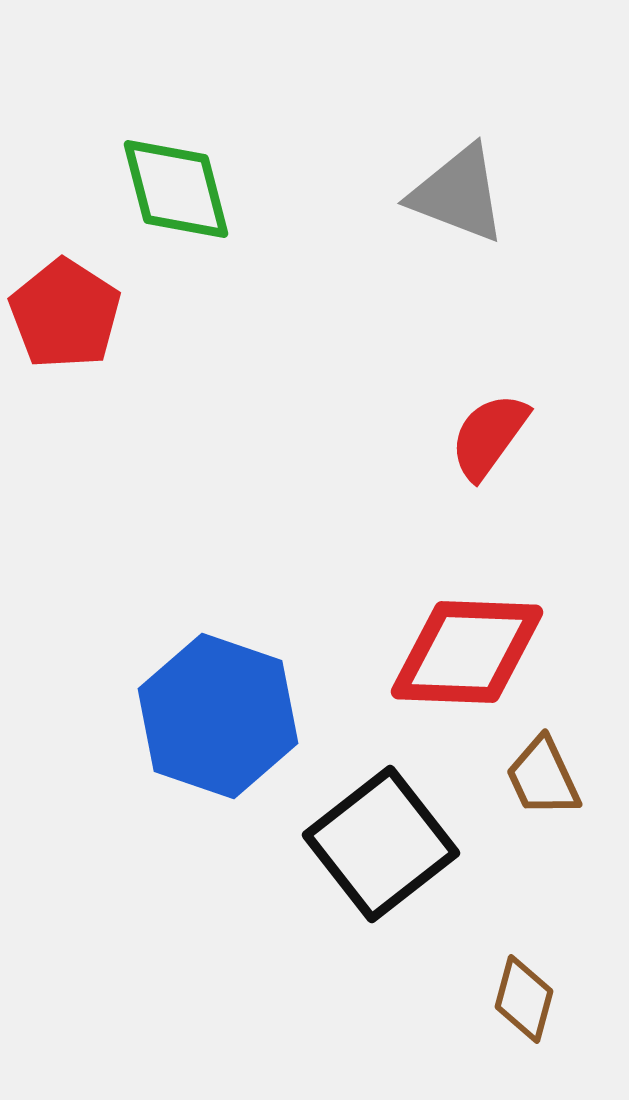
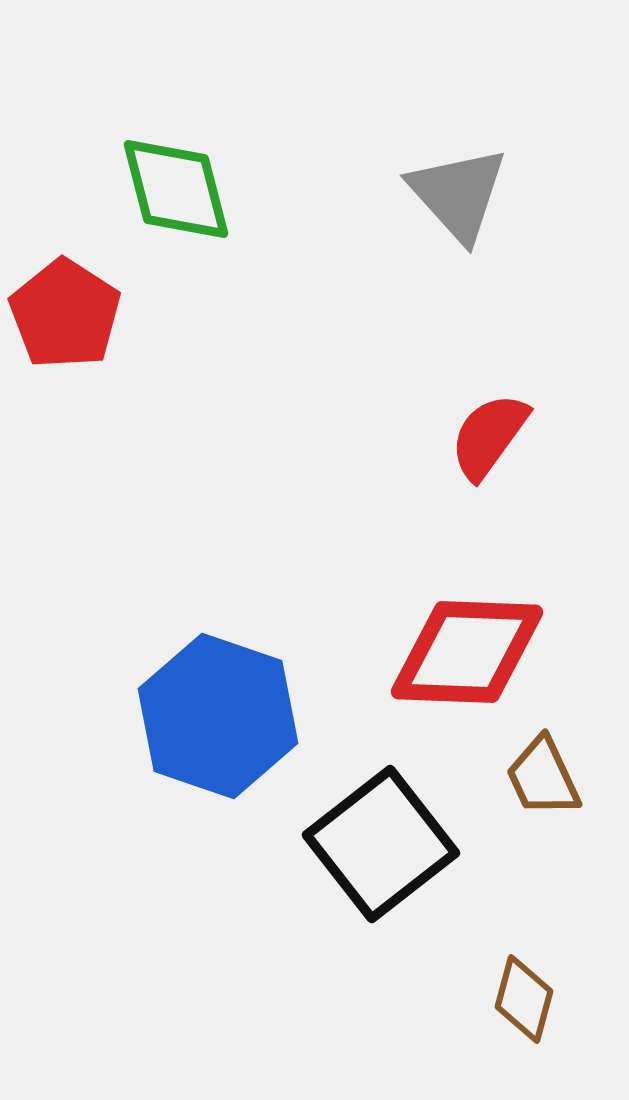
gray triangle: rotated 27 degrees clockwise
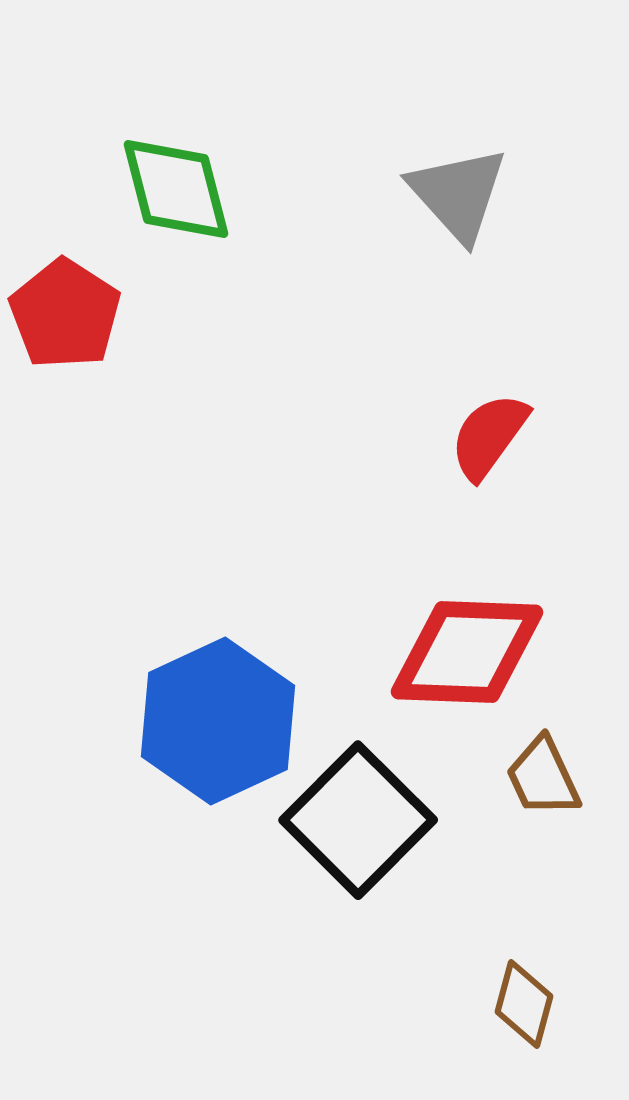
blue hexagon: moved 5 px down; rotated 16 degrees clockwise
black square: moved 23 px left, 24 px up; rotated 7 degrees counterclockwise
brown diamond: moved 5 px down
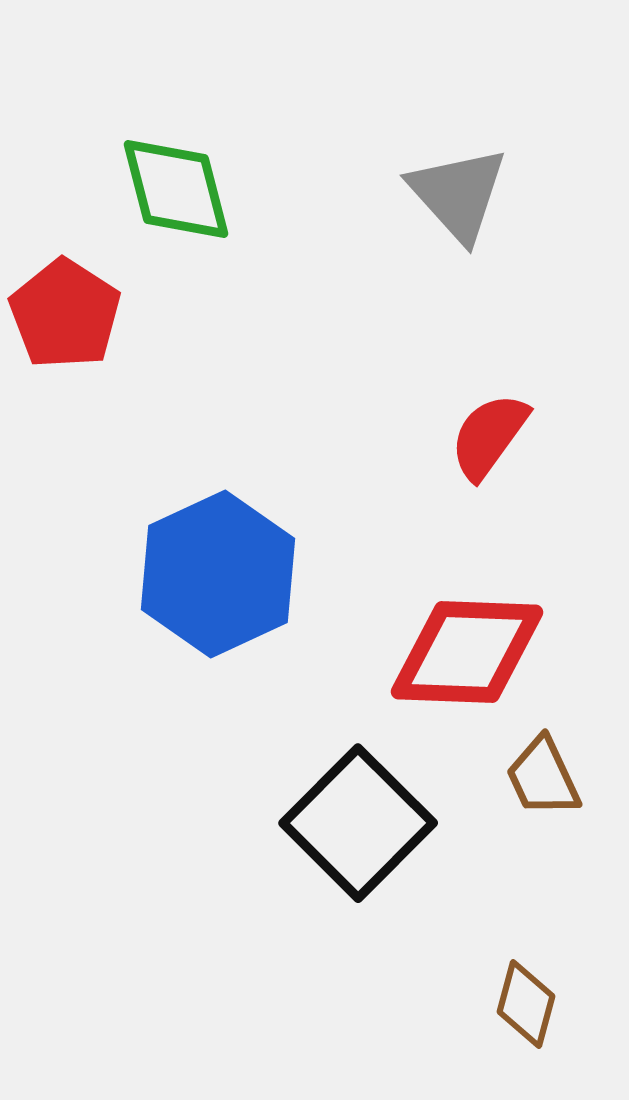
blue hexagon: moved 147 px up
black square: moved 3 px down
brown diamond: moved 2 px right
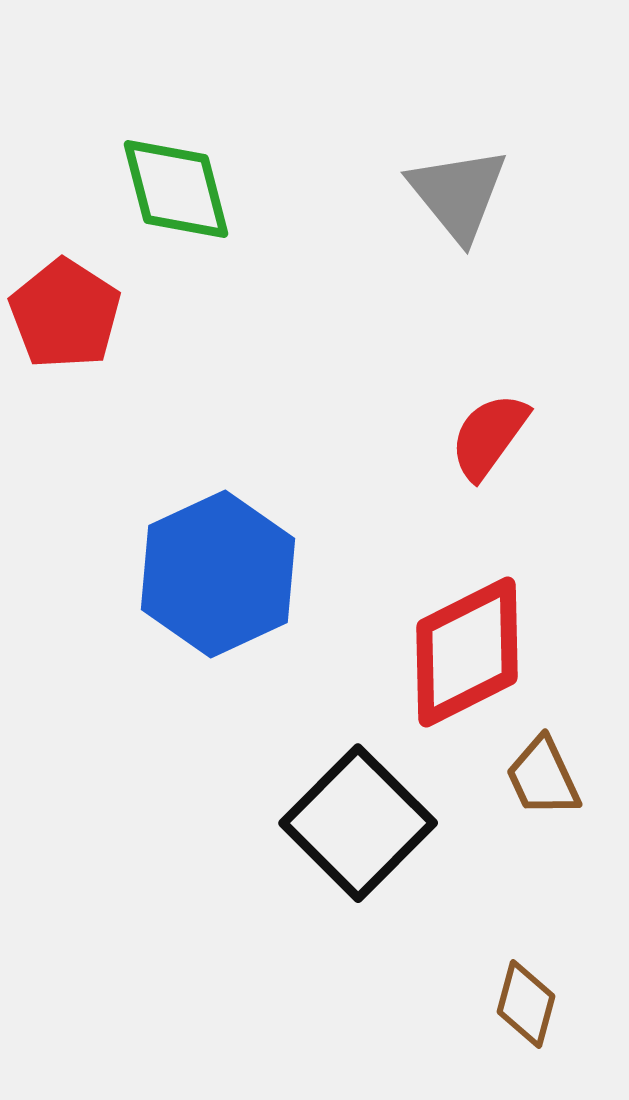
gray triangle: rotated 3 degrees clockwise
red diamond: rotated 29 degrees counterclockwise
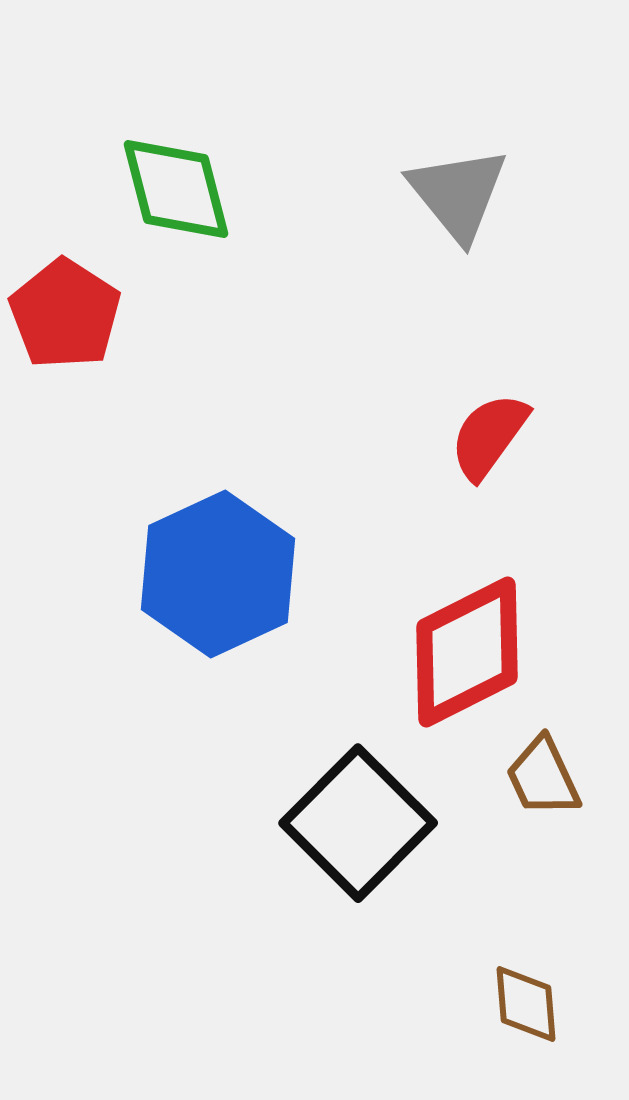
brown diamond: rotated 20 degrees counterclockwise
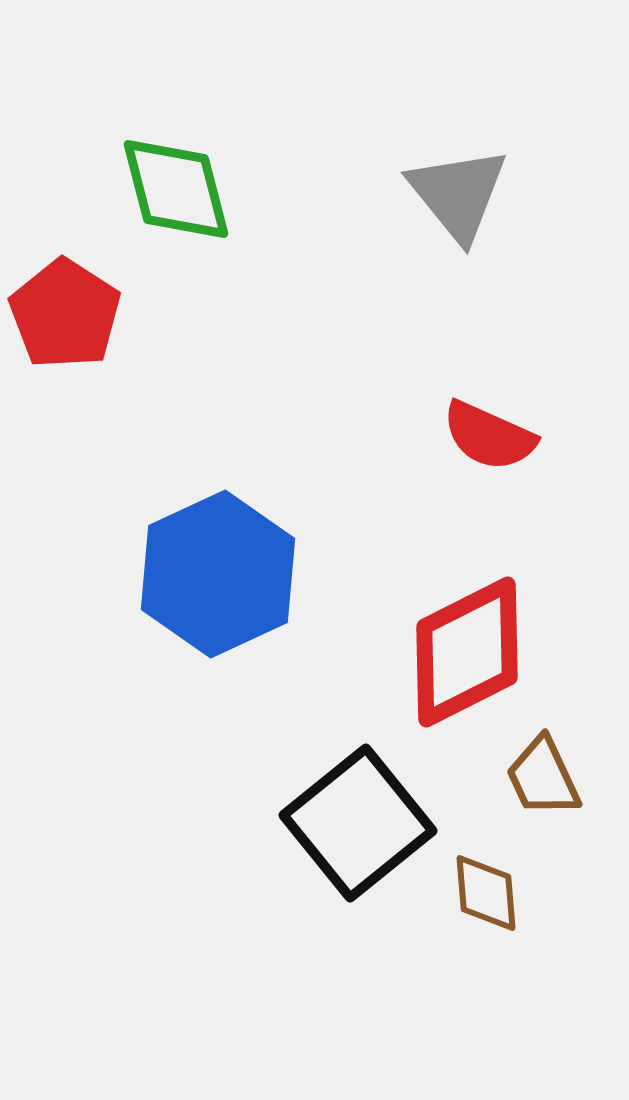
red semicircle: rotated 102 degrees counterclockwise
black square: rotated 6 degrees clockwise
brown diamond: moved 40 px left, 111 px up
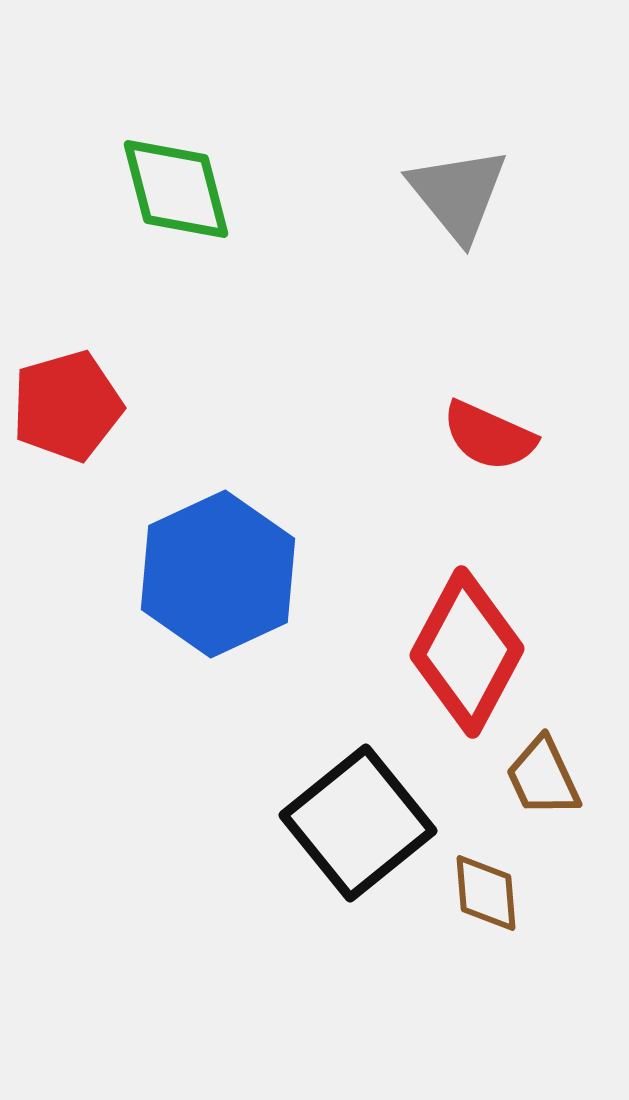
red pentagon: moved 2 px right, 92 px down; rotated 23 degrees clockwise
red diamond: rotated 35 degrees counterclockwise
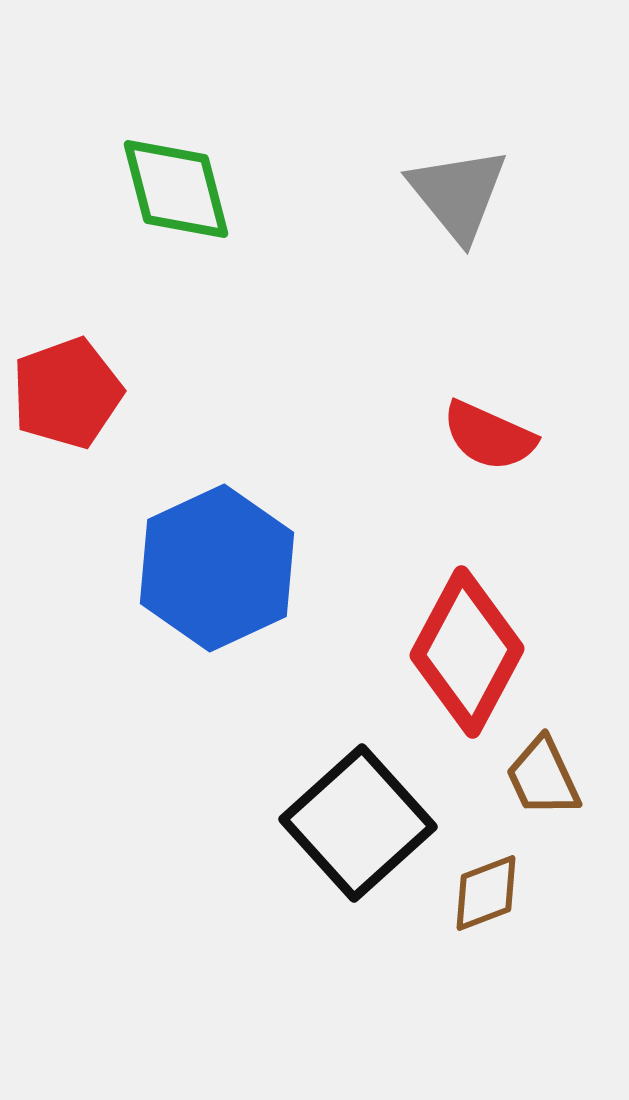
red pentagon: moved 13 px up; rotated 4 degrees counterclockwise
blue hexagon: moved 1 px left, 6 px up
black square: rotated 3 degrees counterclockwise
brown diamond: rotated 74 degrees clockwise
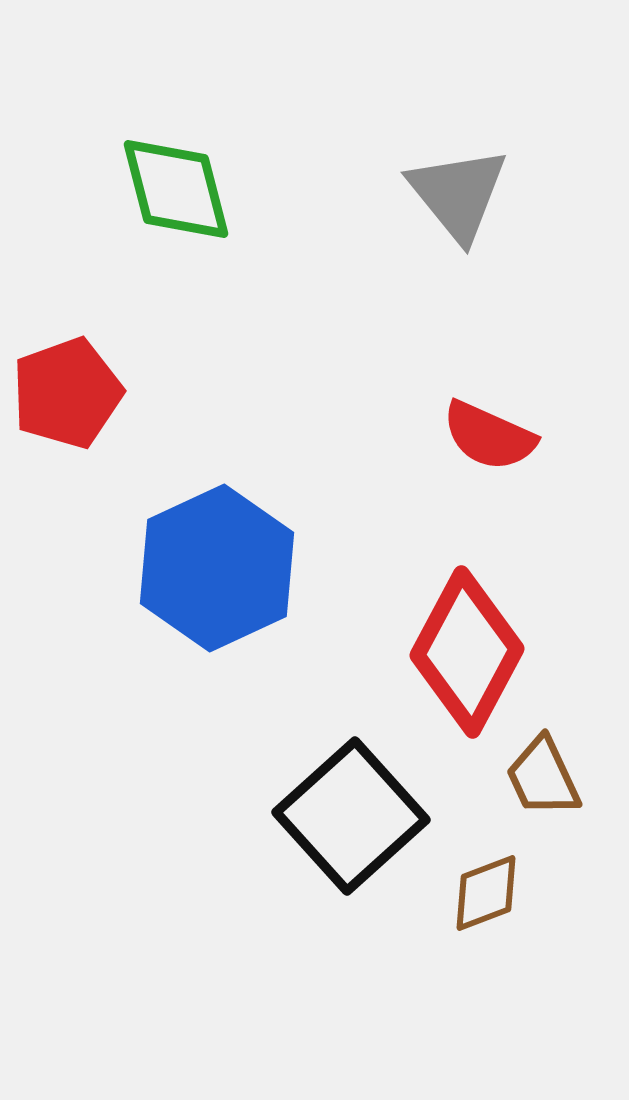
black square: moved 7 px left, 7 px up
